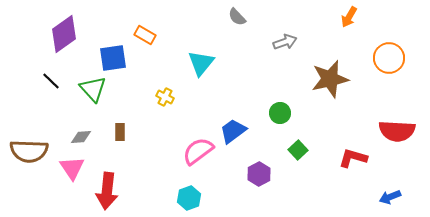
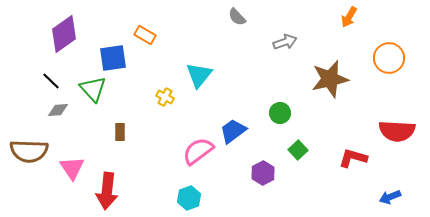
cyan triangle: moved 2 px left, 12 px down
gray diamond: moved 23 px left, 27 px up
purple hexagon: moved 4 px right, 1 px up
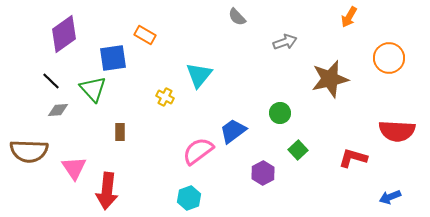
pink triangle: moved 2 px right
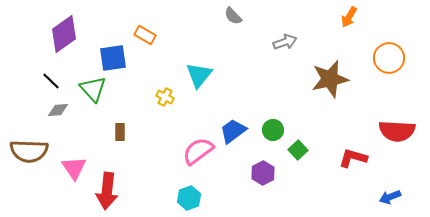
gray semicircle: moved 4 px left, 1 px up
green circle: moved 7 px left, 17 px down
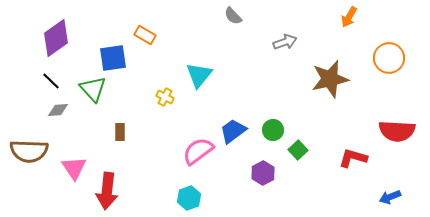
purple diamond: moved 8 px left, 4 px down
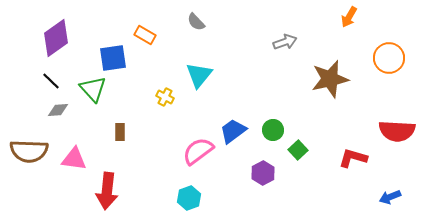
gray semicircle: moved 37 px left, 6 px down
pink triangle: moved 9 px up; rotated 48 degrees counterclockwise
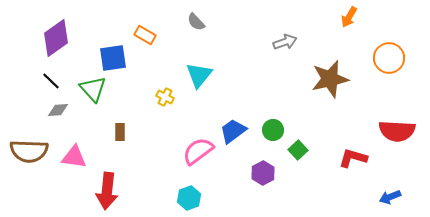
pink triangle: moved 2 px up
